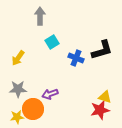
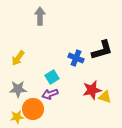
cyan square: moved 35 px down
red star: moved 8 px left, 20 px up
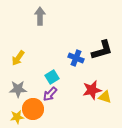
purple arrow: rotated 28 degrees counterclockwise
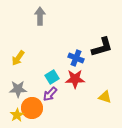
black L-shape: moved 3 px up
red star: moved 17 px left, 11 px up; rotated 12 degrees clockwise
orange circle: moved 1 px left, 1 px up
yellow star: moved 2 px up; rotated 24 degrees counterclockwise
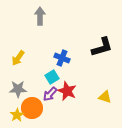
blue cross: moved 14 px left
red star: moved 8 px left, 12 px down; rotated 24 degrees clockwise
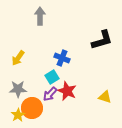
black L-shape: moved 7 px up
yellow star: moved 1 px right
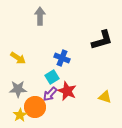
yellow arrow: rotated 91 degrees counterclockwise
orange circle: moved 3 px right, 1 px up
yellow star: moved 2 px right
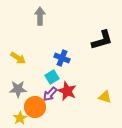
yellow star: moved 3 px down
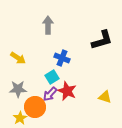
gray arrow: moved 8 px right, 9 px down
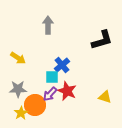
blue cross: moved 7 px down; rotated 28 degrees clockwise
cyan square: rotated 32 degrees clockwise
orange circle: moved 2 px up
yellow star: moved 1 px right, 5 px up
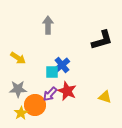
cyan square: moved 5 px up
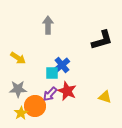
cyan square: moved 1 px down
orange circle: moved 1 px down
